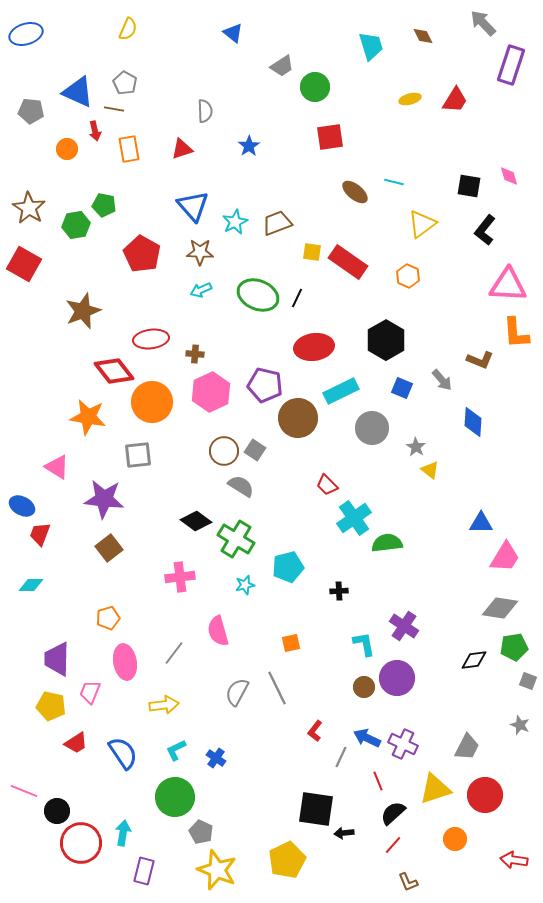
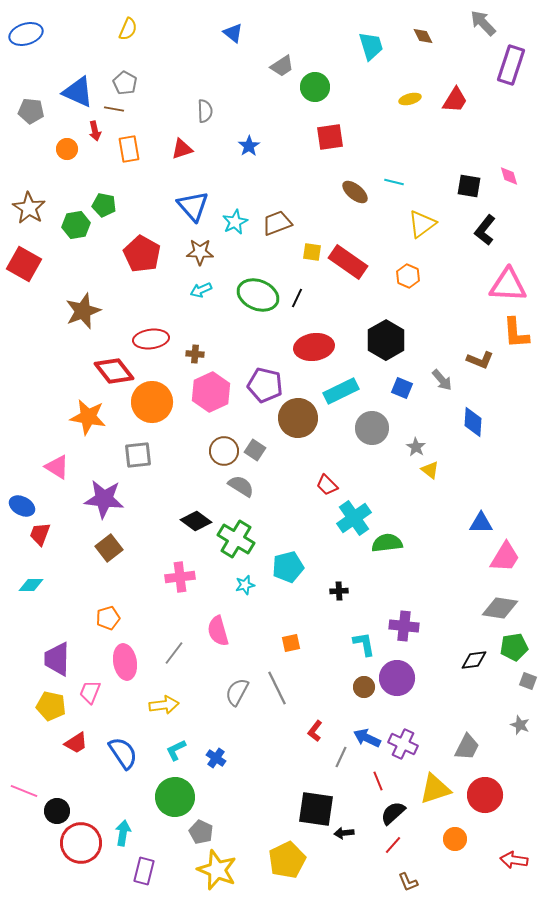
purple cross at (404, 626): rotated 28 degrees counterclockwise
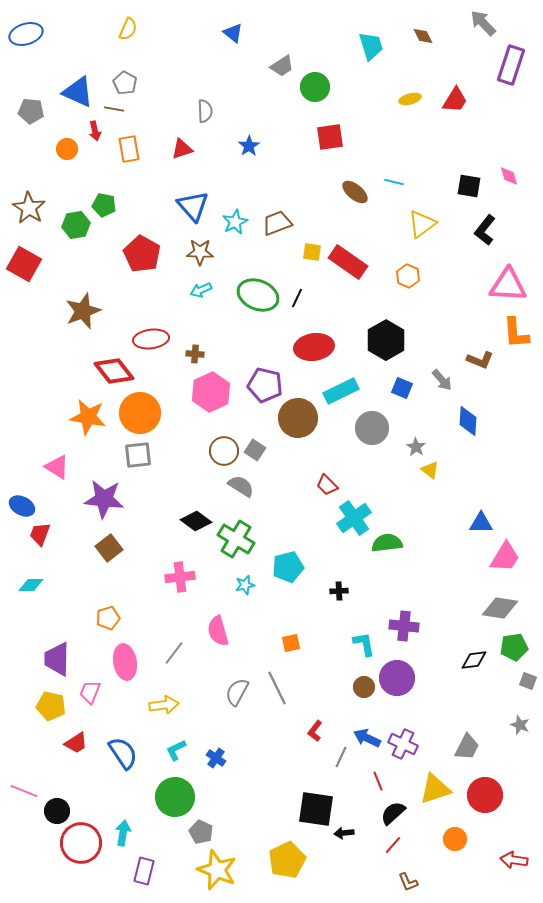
orange circle at (152, 402): moved 12 px left, 11 px down
blue diamond at (473, 422): moved 5 px left, 1 px up
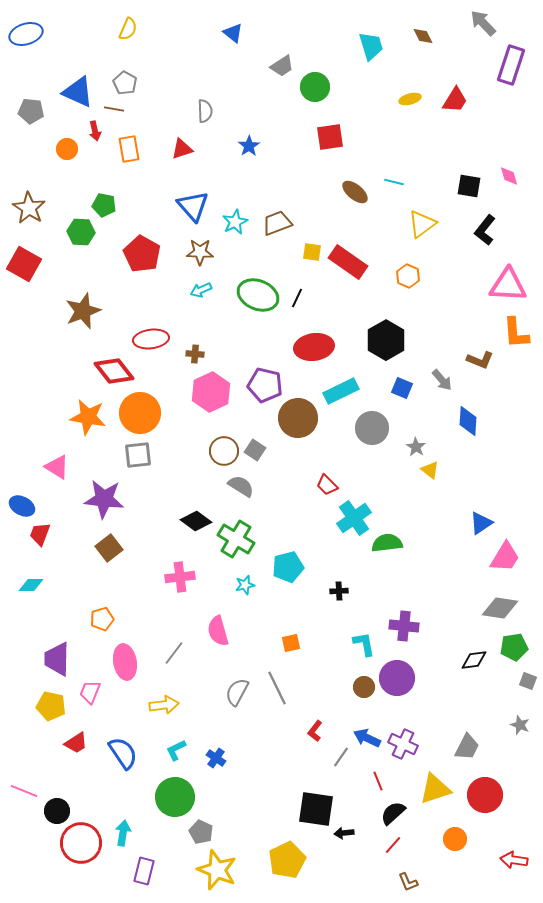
green hexagon at (76, 225): moved 5 px right, 7 px down; rotated 12 degrees clockwise
blue triangle at (481, 523): rotated 35 degrees counterclockwise
orange pentagon at (108, 618): moved 6 px left, 1 px down
gray line at (341, 757): rotated 10 degrees clockwise
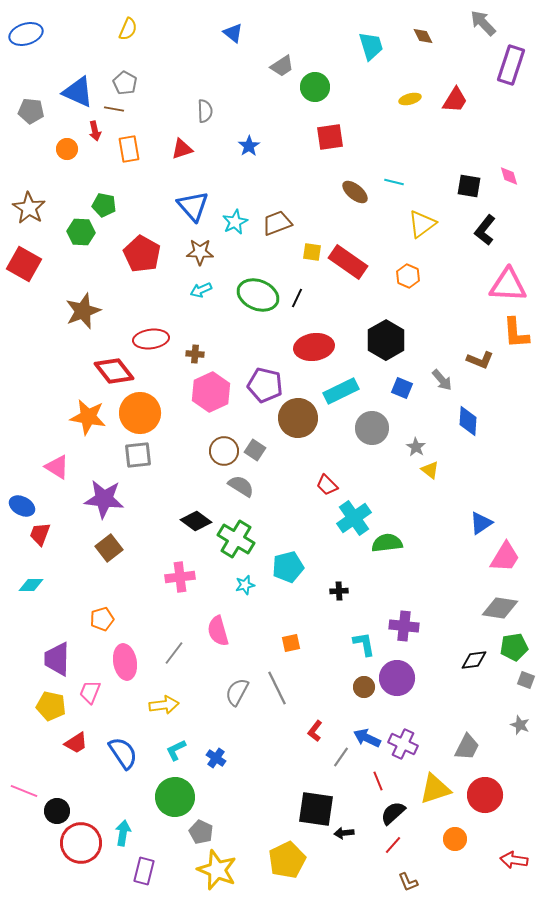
gray square at (528, 681): moved 2 px left, 1 px up
